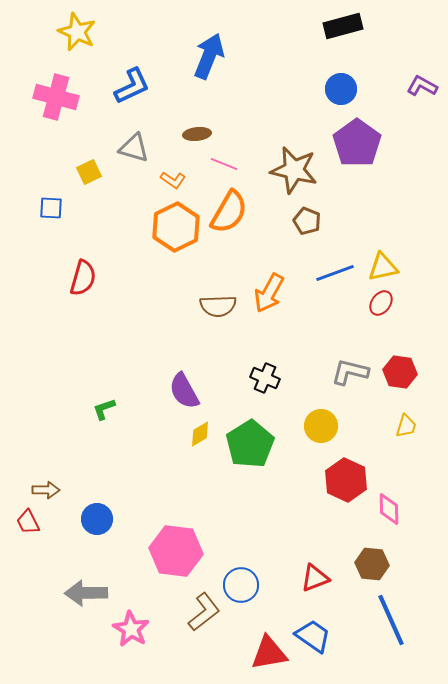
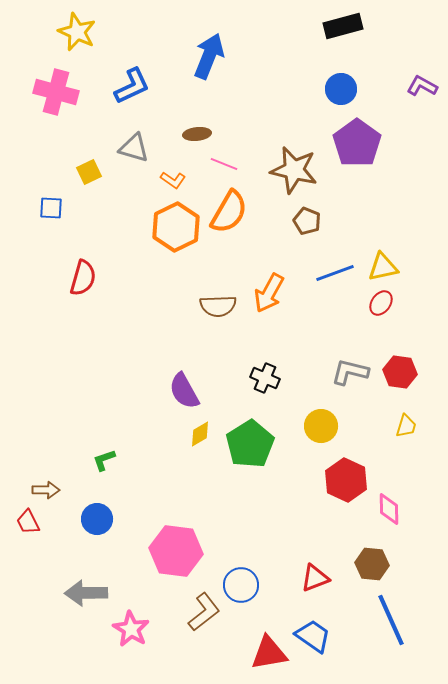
pink cross at (56, 97): moved 5 px up
green L-shape at (104, 409): moved 51 px down
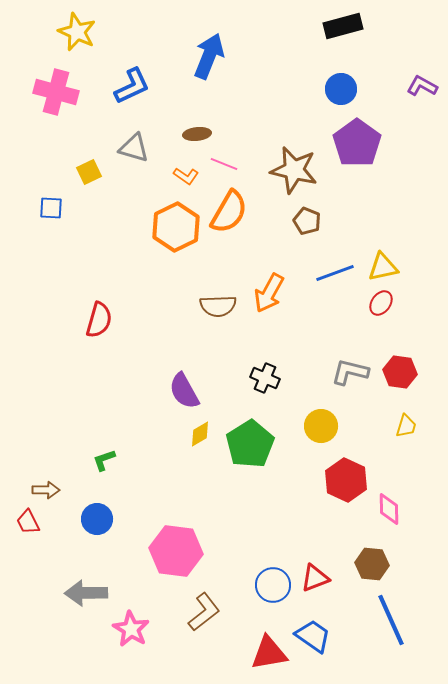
orange L-shape at (173, 180): moved 13 px right, 4 px up
red semicircle at (83, 278): moved 16 px right, 42 px down
blue circle at (241, 585): moved 32 px right
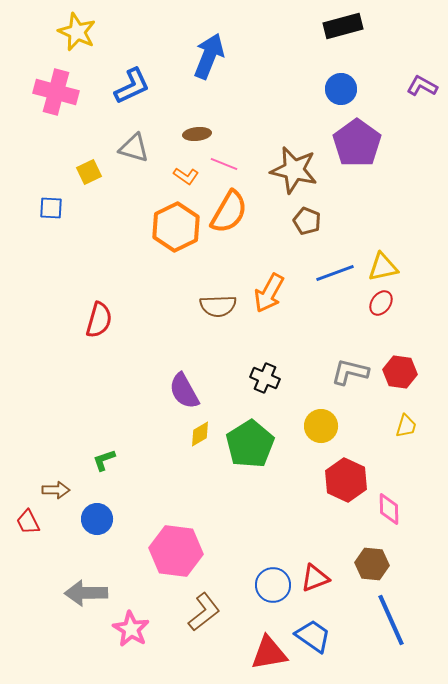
brown arrow at (46, 490): moved 10 px right
